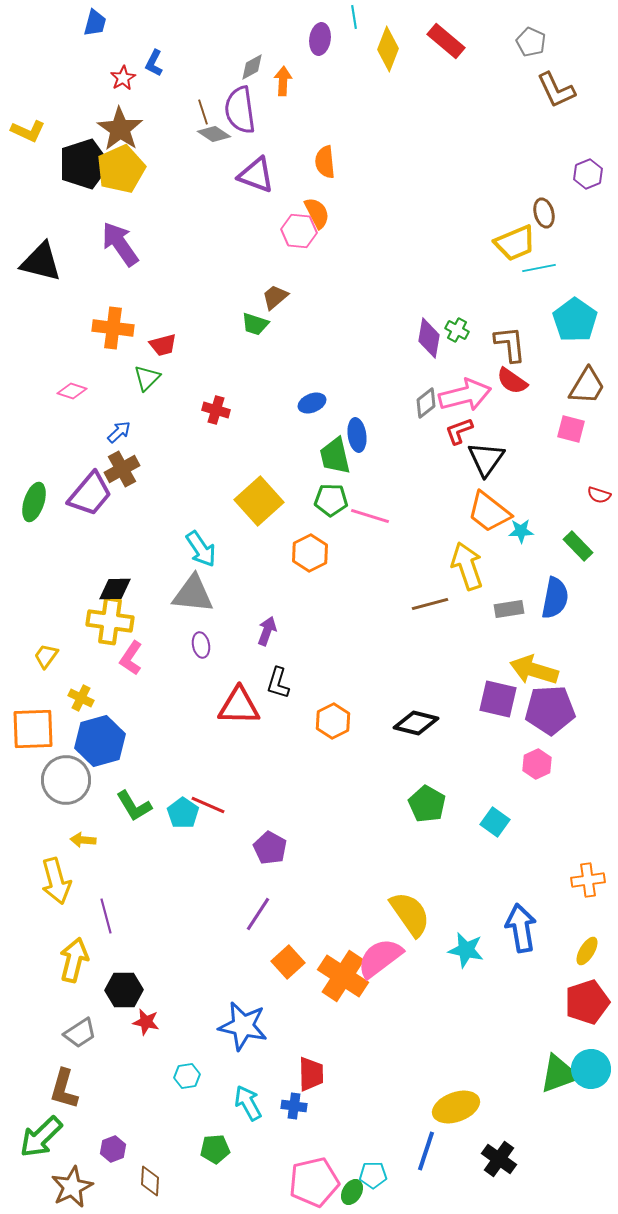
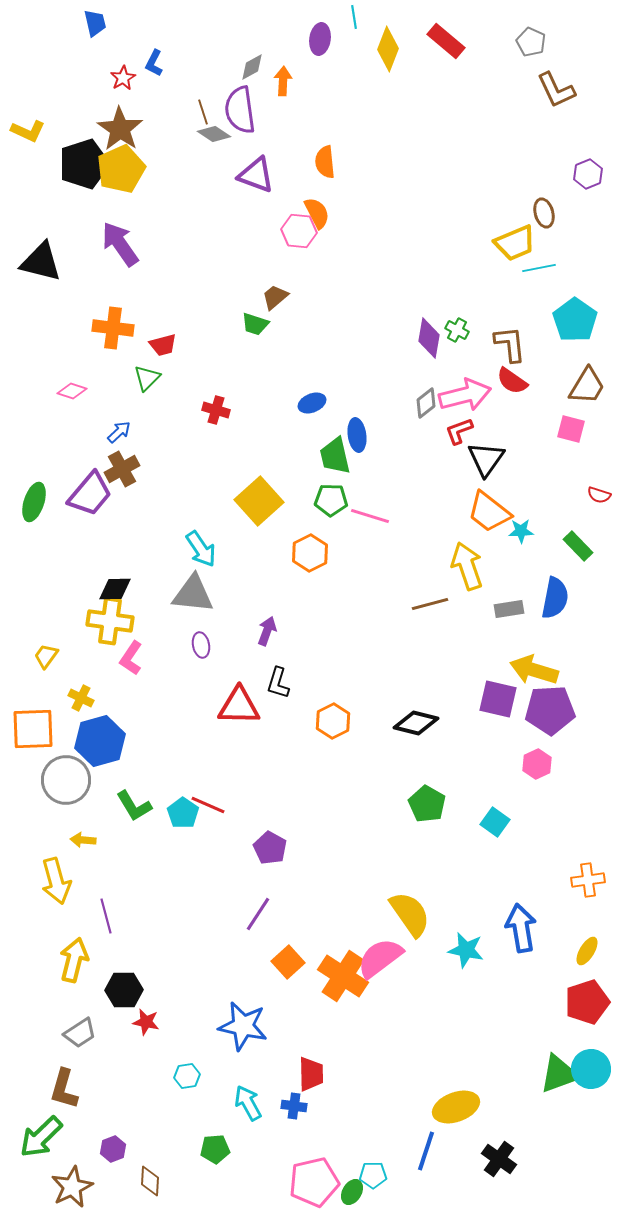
blue trapezoid at (95, 23): rotated 28 degrees counterclockwise
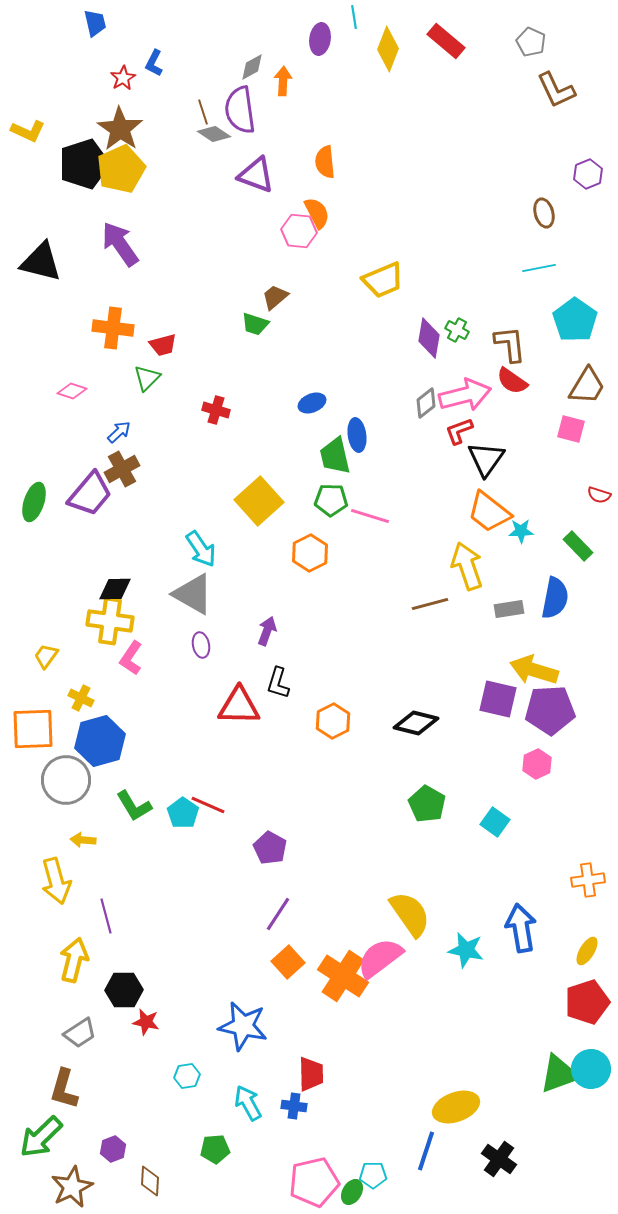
yellow trapezoid at (515, 243): moved 132 px left, 37 px down
gray triangle at (193, 594): rotated 24 degrees clockwise
purple line at (258, 914): moved 20 px right
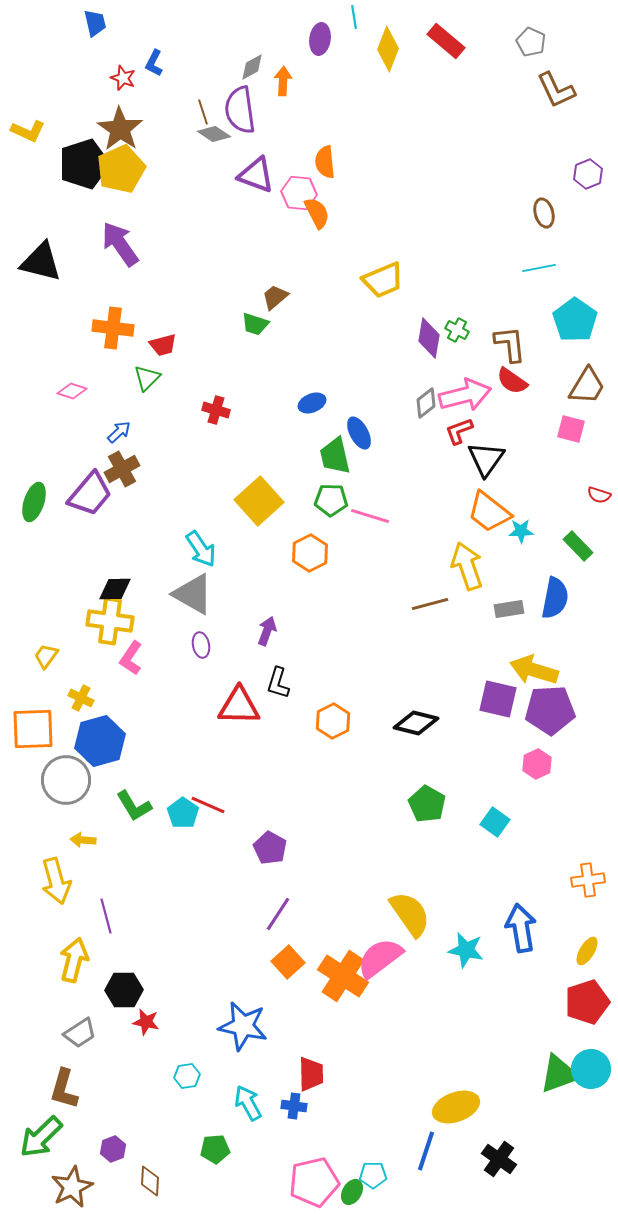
red star at (123, 78): rotated 20 degrees counterclockwise
pink hexagon at (299, 231): moved 38 px up
blue ellipse at (357, 435): moved 2 px right, 2 px up; rotated 20 degrees counterclockwise
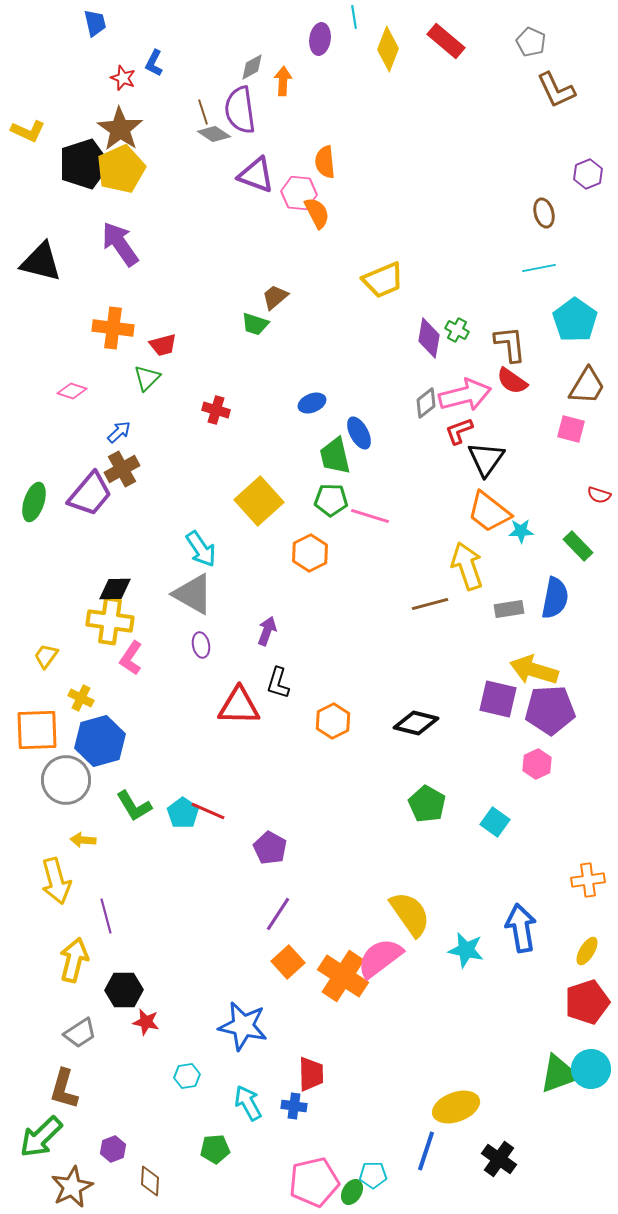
orange square at (33, 729): moved 4 px right, 1 px down
red line at (208, 805): moved 6 px down
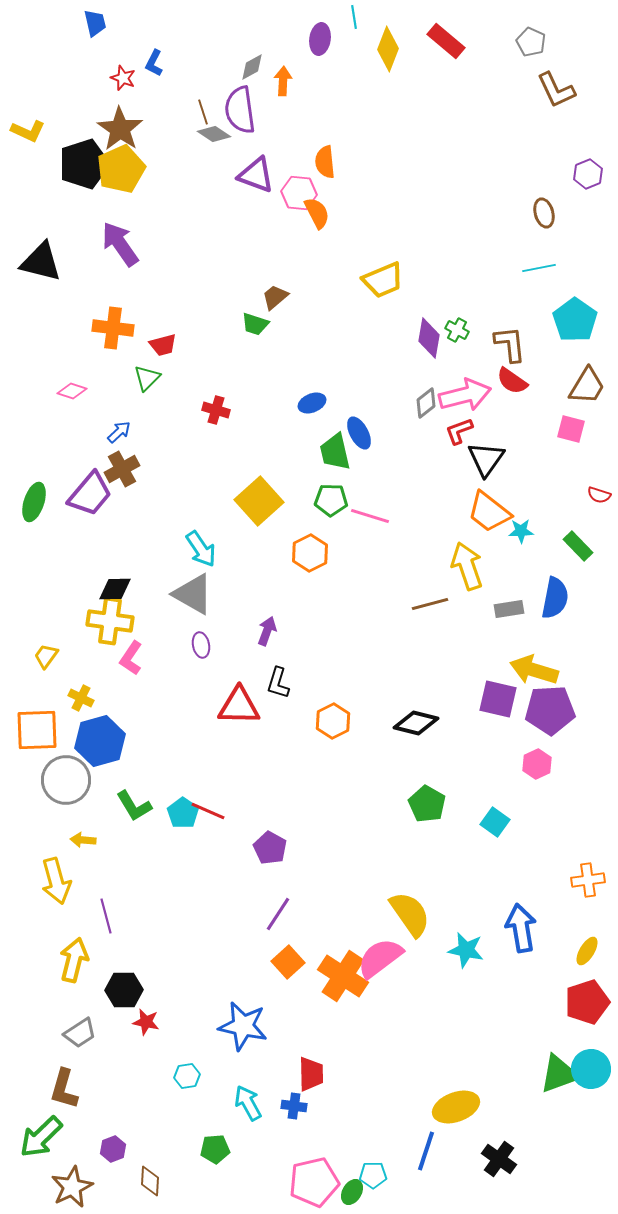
green trapezoid at (335, 456): moved 4 px up
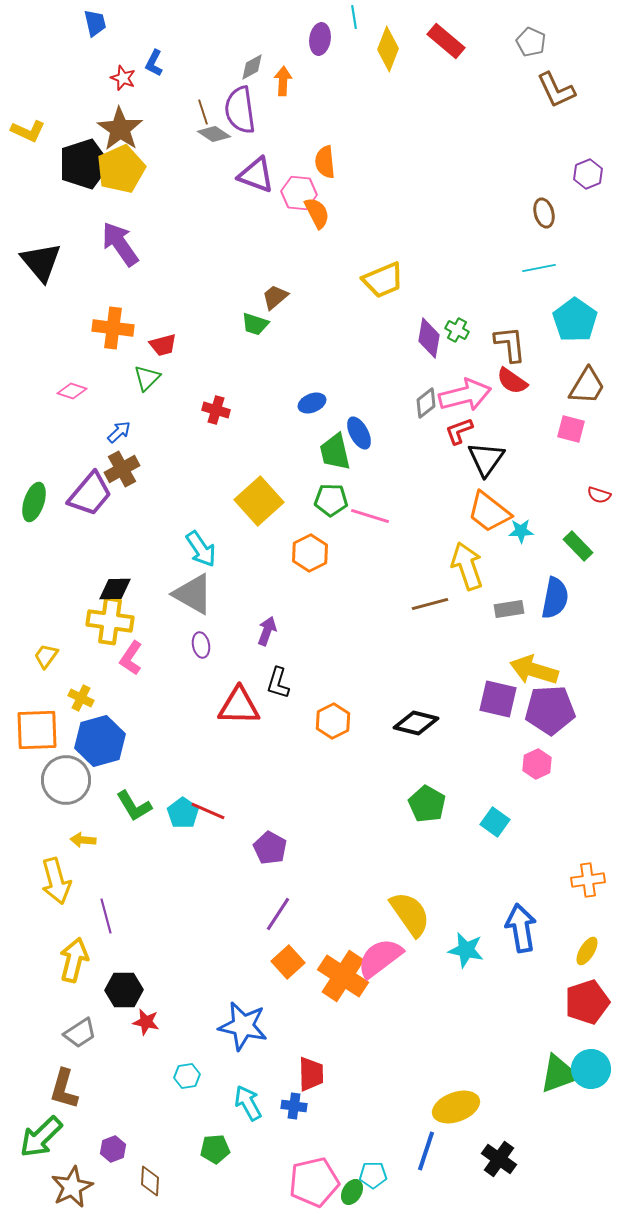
black triangle at (41, 262): rotated 36 degrees clockwise
